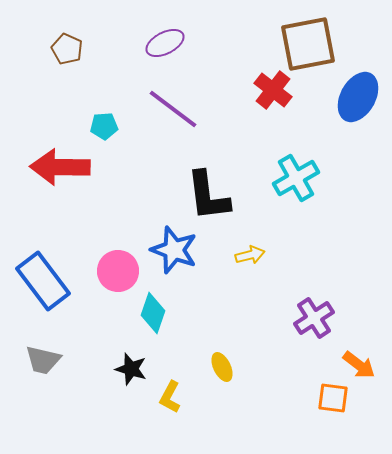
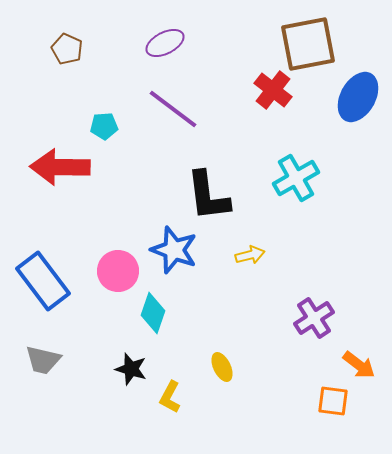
orange square: moved 3 px down
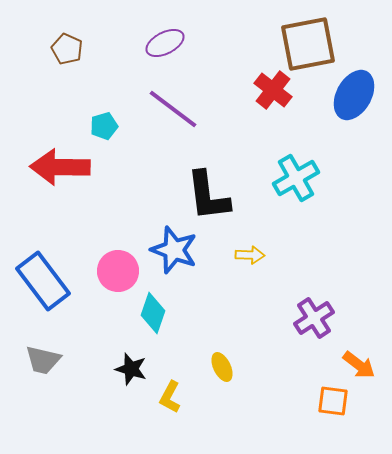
blue ellipse: moved 4 px left, 2 px up
cyan pentagon: rotated 12 degrees counterclockwise
yellow arrow: rotated 16 degrees clockwise
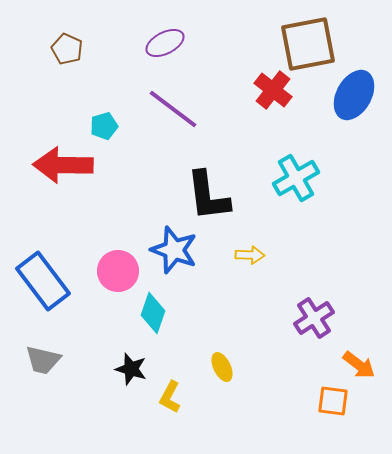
red arrow: moved 3 px right, 2 px up
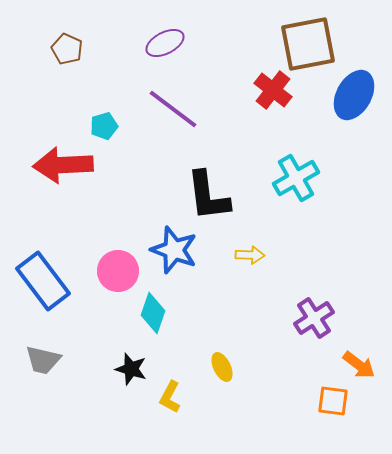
red arrow: rotated 4 degrees counterclockwise
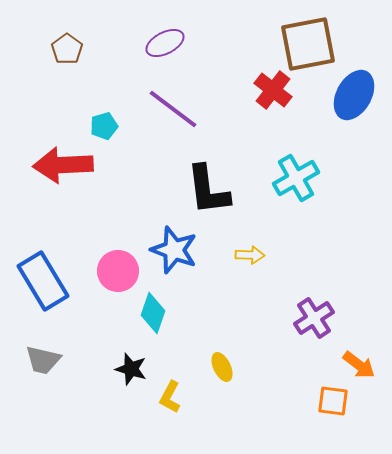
brown pentagon: rotated 12 degrees clockwise
black L-shape: moved 6 px up
blue rectangle: rotated 6 degrees clockwise
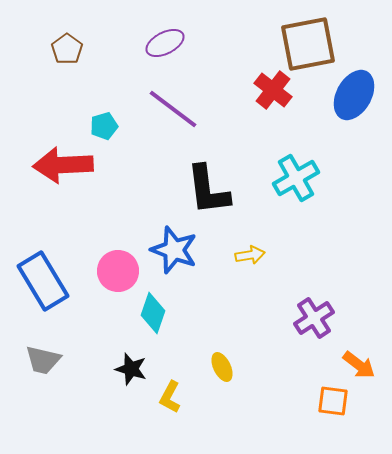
yellow arrow: rotated 12 degrees counterclockwise
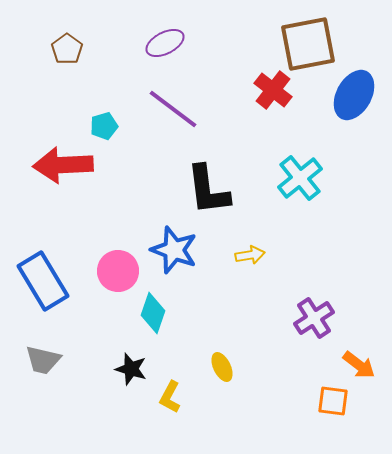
cyan cross: moved 4 px right; rotated 9 degrees counterclockwise
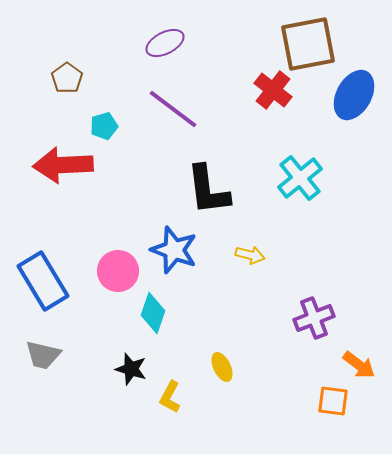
brown pentagon: moved 29 px down
yellow arrow: rotated 24 degrees clockwise
purple cross: rotated 12 degrees clockwise
gray trapezoid: moved 5 px up
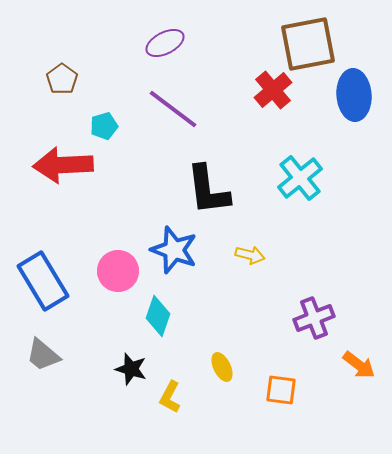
brown pentagon: moved 5 px left, 1 px down
red cross: rotated 12 degrees clockwise
blue ellipse: rotated 33 degrees counterclockwise
cyan diamond: moved 5 px right, 3 px down
gray trapezoid: rotated 27 degrees clockwise
orange square: moved 52 px left, 11 px up
